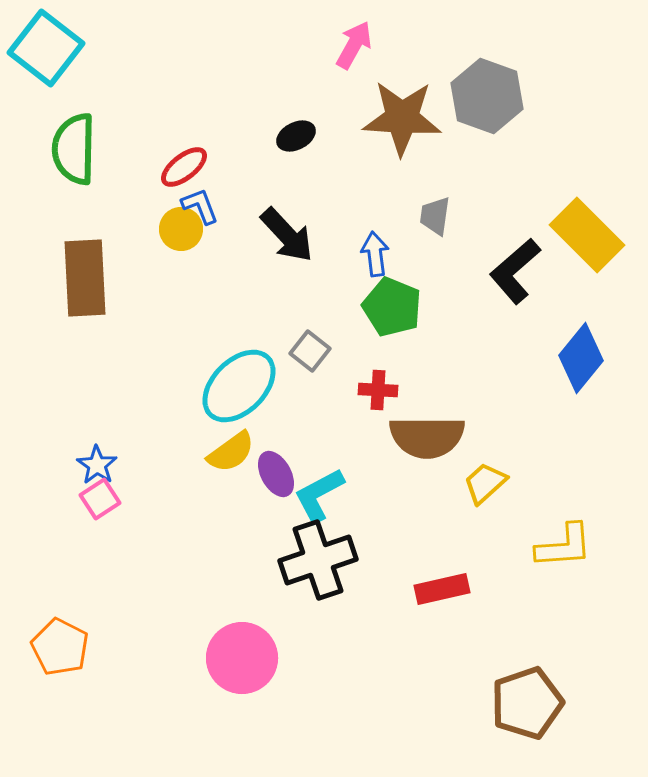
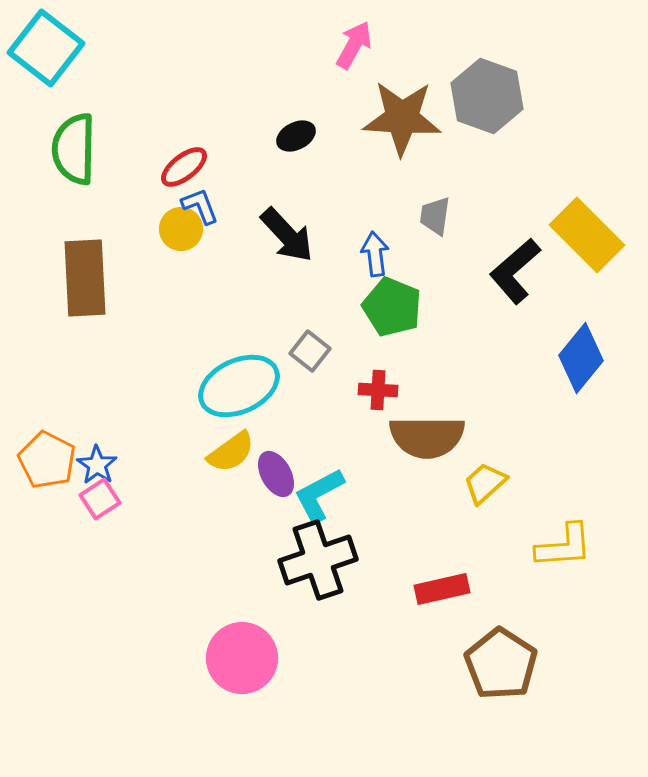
cyan ellipse: rotated 20 degrees clockwise
orange pentagon: moved 13 px left, 187 px up
brown pentagon: moved 26 px left, 39 px up; rotated 20 degrees counterclockwise
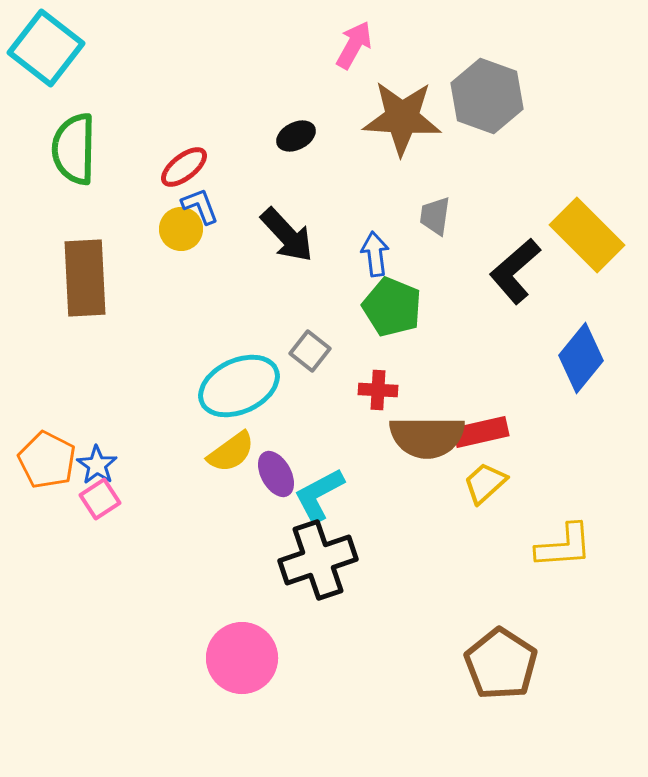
red rectangle: moved 39 px right, 157 px up
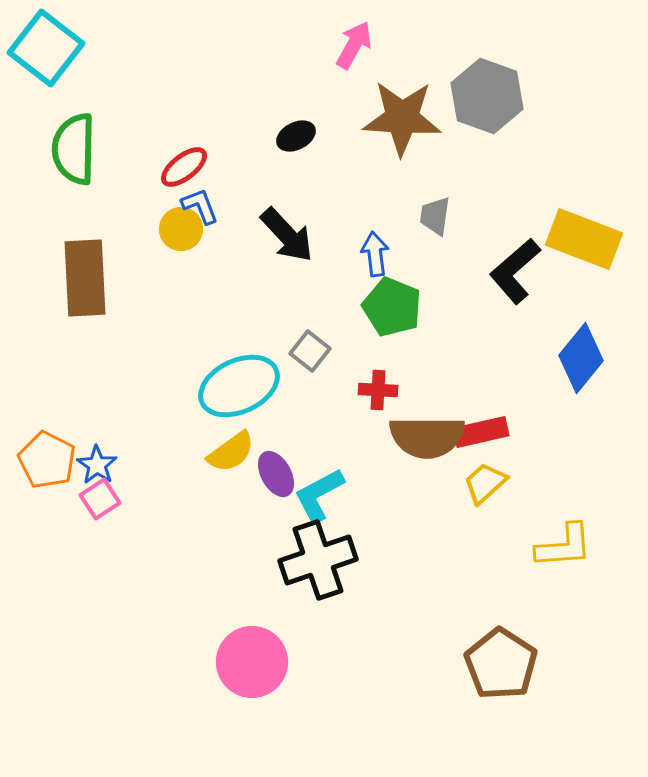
yellow rectangle: moved 3 px left, 4 px down; rotated 24 degrees counterclockwise
pink circle: moved 10 px right, 4 px down
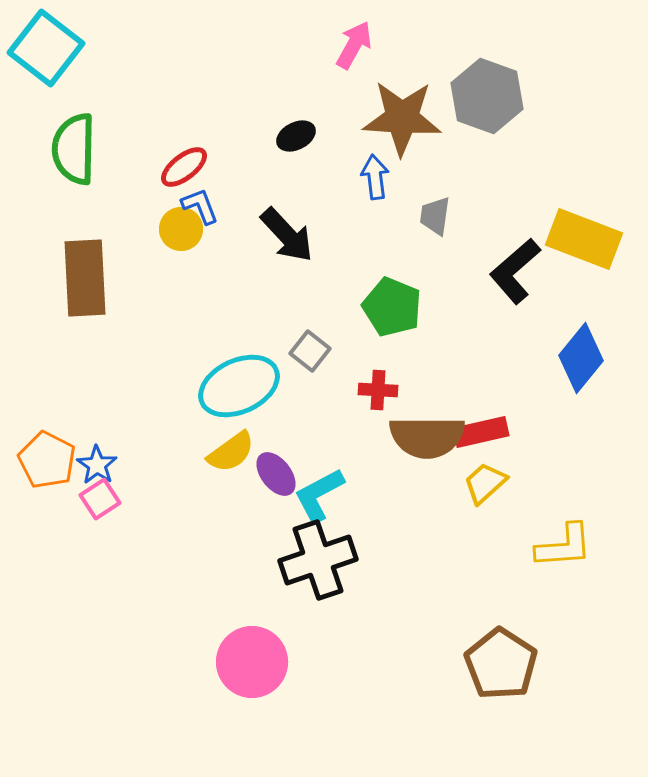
blue arrow: moved 77 px up
purple ellipse: rotated 9 degrees counterclockwise
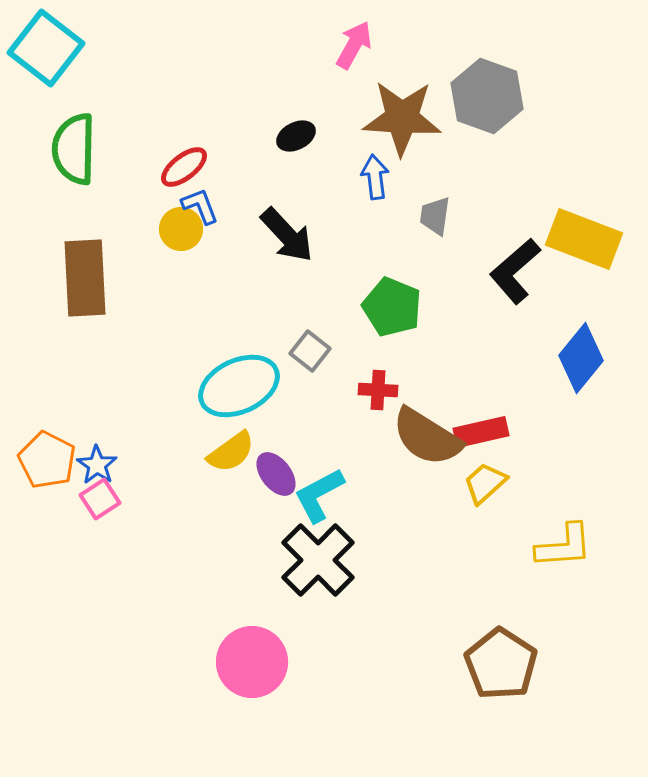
brown semicircle: rotated 32 degrees clockwise
black cross: rotated 26 degrees counterclockwise
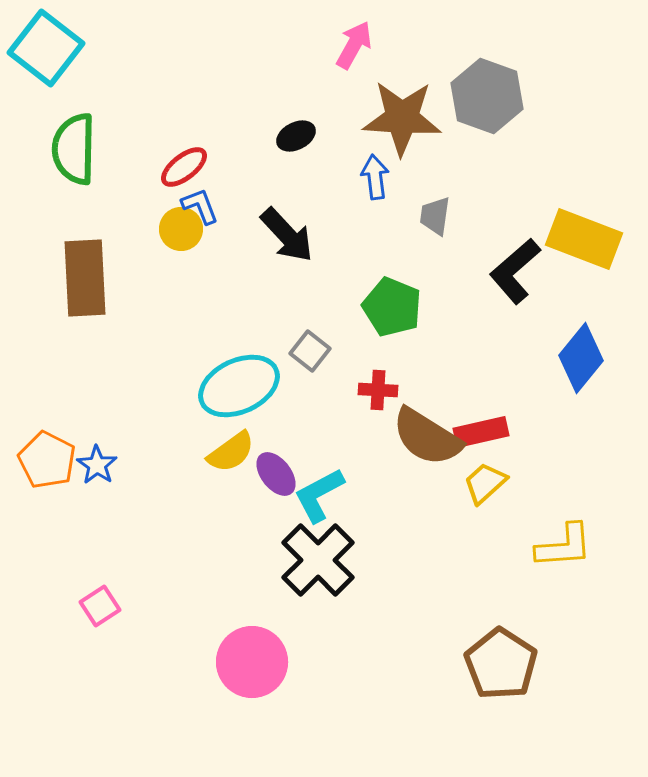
pink square: moved 107 px down
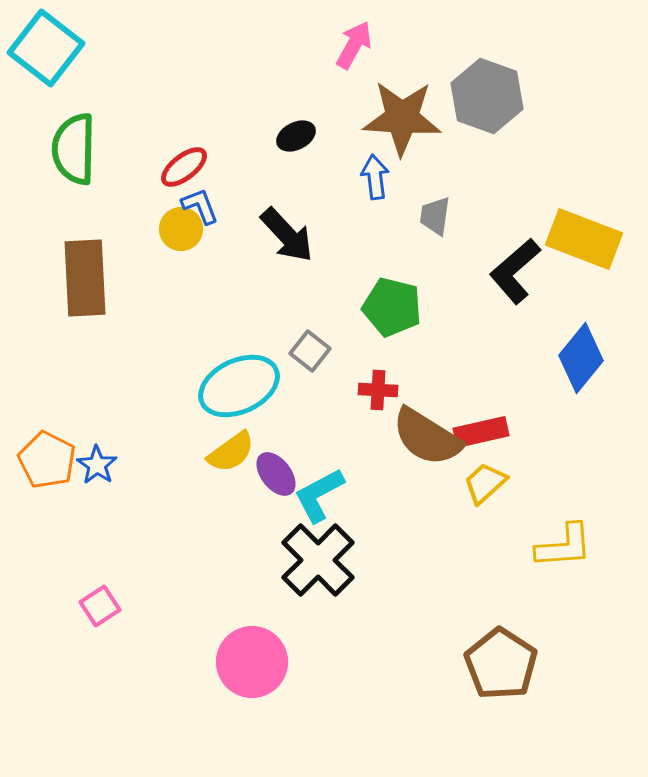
green pentagon: rotated 8 degrees counterclockwise
